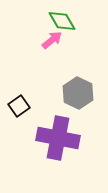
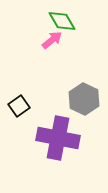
gray hexagon: moved 6 px right, 6 px down
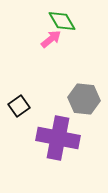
pink arrow: moved 1 px left, 1 px up
gray hexagon: rotated 20 degrees counterclockwise
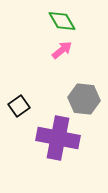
pink arrow: moved 11 px right, 11 px down
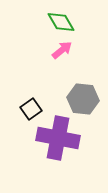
green diamond: moved 1 px left, 1 px down
gray hexagon: moved 1 px left
black square: moved 12 px right, 3 px down
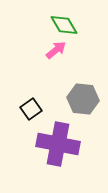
green diamond: moved 3 px right, 3 px down
pink arrow: moved 6 px left
purple cross: moved 6 px down
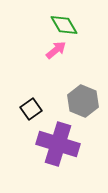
gray hexagon: moved 2 px down; rotated 16 degrees clockwise
purple cross: rotated 6 degrees clockwise
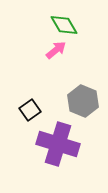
black square: moved 1 px left, 1 px down
